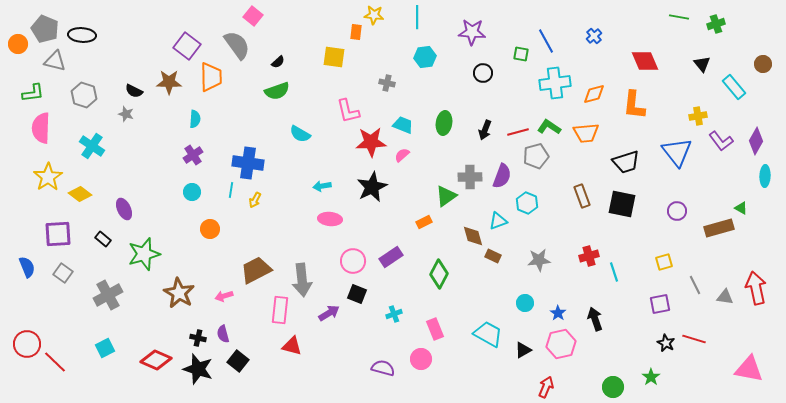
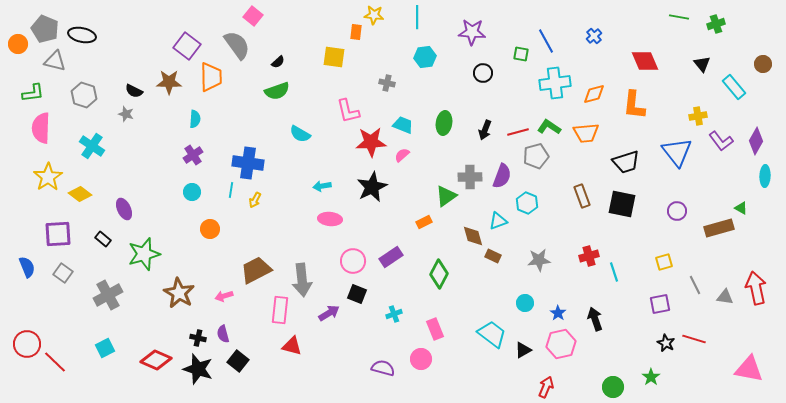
black ellipse at (82, 35): rotated 8 degrees clockwise
cyan trapezoid at (488, 334): moved 4 px right; rotated 8 degrees clockwise
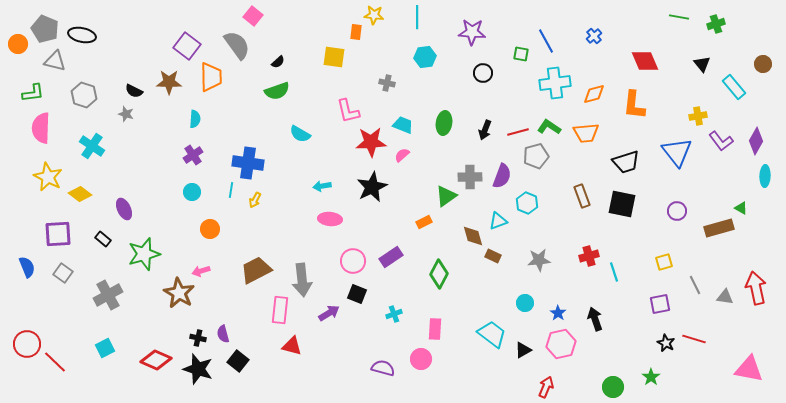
yellow star at (48, 177): rotated 12 degrees counterclockwise
pink arrow at (224, 296): moved 23 px left, 25 px up
pink rectangle at (435, 329): rotated 25 degrees clockwise
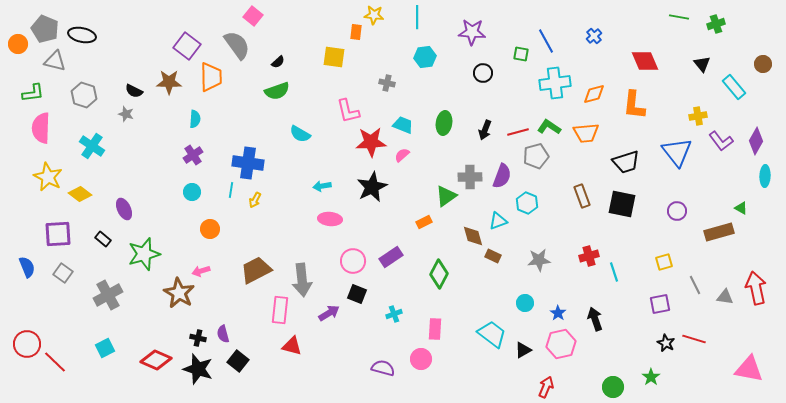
brown rectangle at (719, 228): moved 4 px down
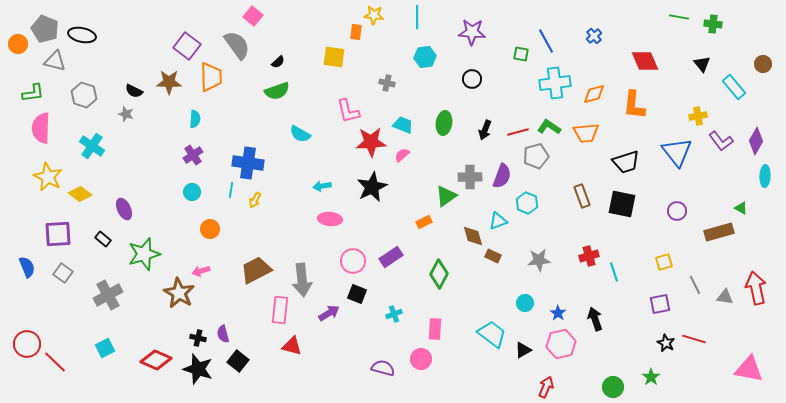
green cross at (716, 24): moved 3 px left; rotated 24 degrees clockwise
black circle at (483, 73): moved 11 px left, 6 px down
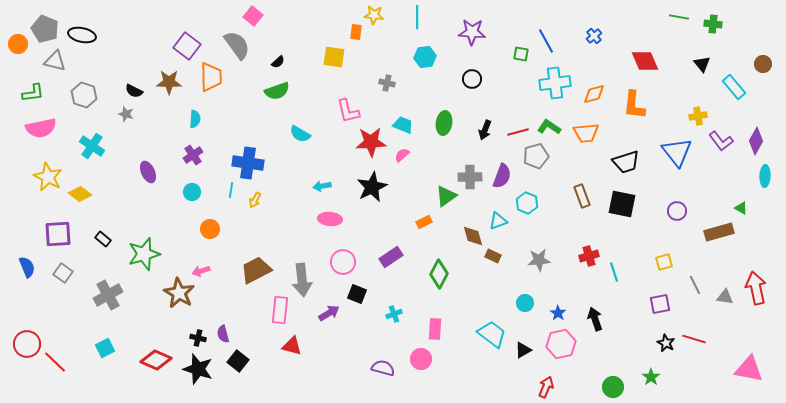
pink semicircle at (41, 128): rotated 104 degrees counterclockwise
purple ellipse at (124, 209): moved 24 px right, 37 px up
pink circle at (353, 261): moved 10 px left, 1 px down
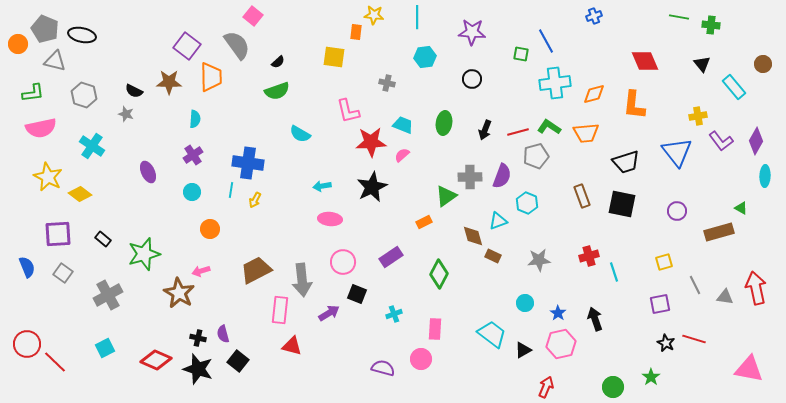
green cross at (713, 24): moved 2 px left, 1 px down
blue cross at (594, 36): moved 20 px up; rotated 21 degrees clockwise
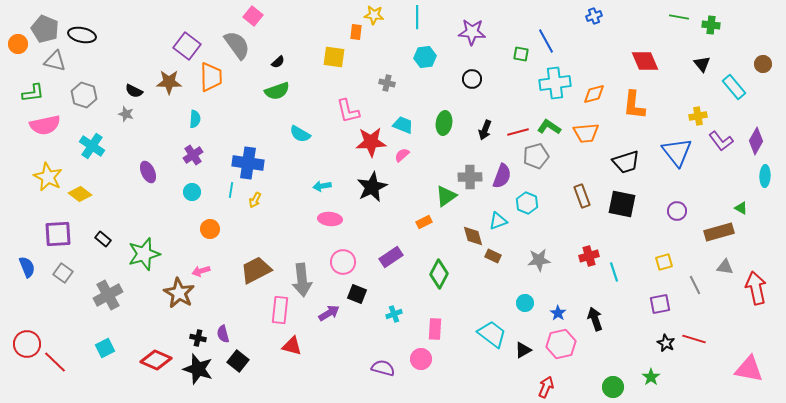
pink semicircle at (41, 128): moved 4 px right, 3 px up
gray triangle at (725, 297): moved 30 px up
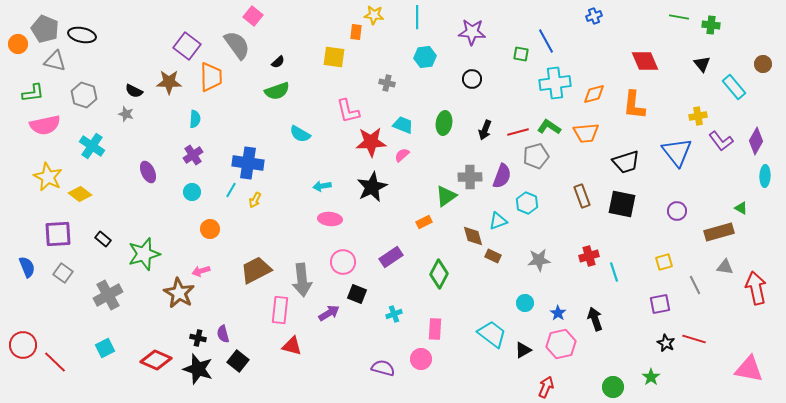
cyan line at (231, 190): rotated 21 degrees clockwise
red circle at (27, 344): moved 4 px left, 1 px down
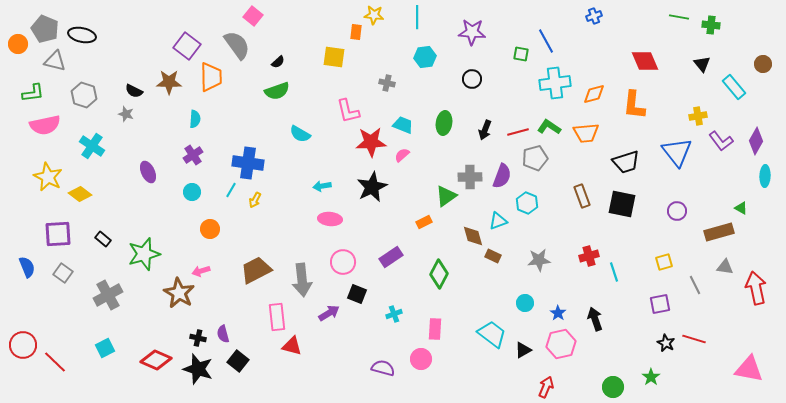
gray pentagon at (536, 156): moved 1 px left, 2 px down
pink rectangle at (280, 310): moved 3 px left, 7 px down; rotated 12 degrees counterclockwise
